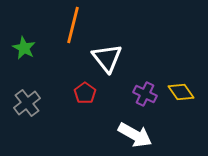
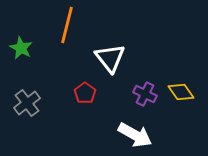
orange line: moved 6 px left
green star: moved 3 px left
white triangle: moved 3 px right
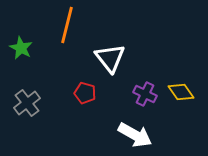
red pentagon: rotated 20 degrees counterclockwise
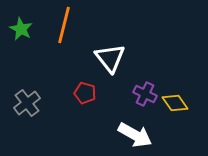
orange line: moved 3 px left
green star: moved 19 px up
yellow diamond: moved 6 px left, 11 px down
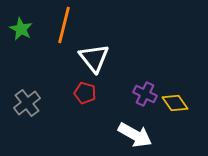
white triangle: moved 16 px left
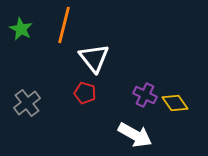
purple cross: moved 1 px down
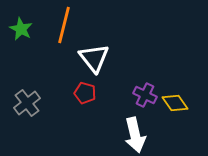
white arrow: rotated 48 degrees clockwise
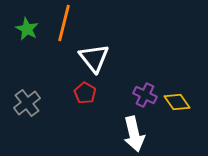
orange line: moved 2 px up
green star: moved 6 px right
red pentagon: rotated 15 degrees clockwise
yellow diamond: moved 2 px right, 1 px up
white arrow: moved 1 px left, 1 px up
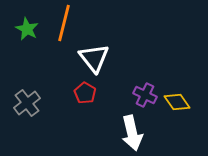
white arrow: moved 2 px left, 1 px up
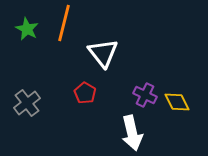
white triangle: moved 9 px right, 5 px up
yellow diamond: rotated 8 degrees clockwise
